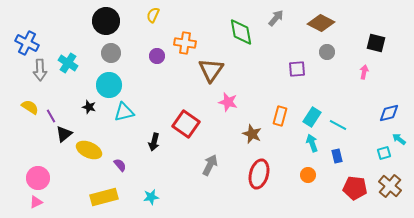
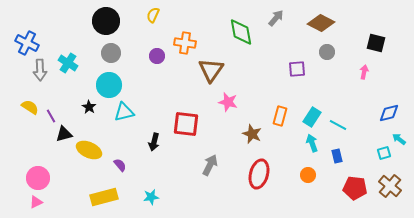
black star at (89, 107): rotated 16 degrees clockwise
red square at (186, 124): rotated 28 degrees counterclockwise
black triangle at (64, 134): rotated 24 degrees clockwise
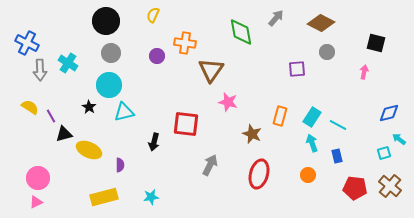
purple semicircle at (120, 165): rotated 40 degrees clockwise
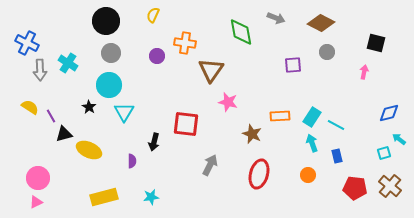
gray arrow at (276, 18): rotated 72 degrees clockwise
purple square at (297, 69): moved 4 px left, 4 px up
cyan triangle at (124, 112): rotated 45 degrees counterclockwise
orange rectangle at (280, 116): rotated 72 degrees clockwise
cyan line at (338, 125): moved 2 px left
purple semicircle at (120, 165): moved 12 px right, 4 px up
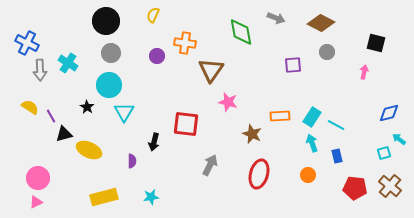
black star at (89, 107): moved 2 px left
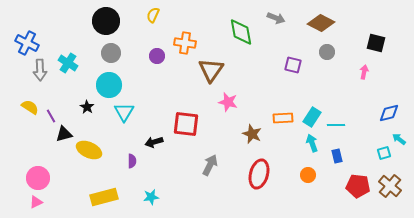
purple square at (293, 65): rotated 18 degrees clockwise
orange rectangle at (280, 116): moved 3 px right, 2 px down
cyan line at (336, 125): rotated 30 degrees counterclockwise
black arrow at (154, 142): rotated 60 degrees clockwise
red pentagon at (355, 188): moved 3 px right, 2 px up
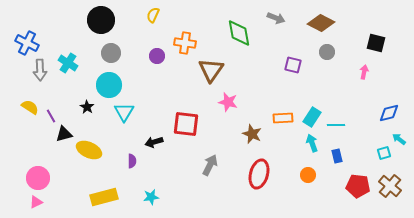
black circle at (106, 21): moved 5 px left, 1 px up
green diamond at (241, 32): moved 2 px left, 1 px down
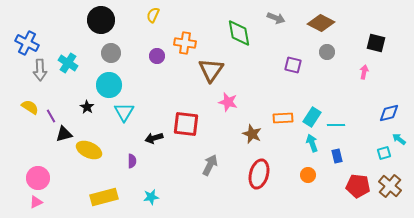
black arrow at (154, 142): moved 4 px up
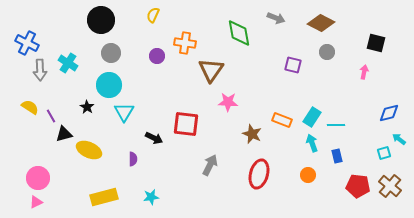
pink star at (228, 102): rotated 12 degrees counterclockwise
orange rectangle at (283, 118): moved 1 px left, 2 px down; rotated 24 degrees clockwise
black arrow at (154, 138): rotated 138 degrees counterclockwise
purple semicircle at (132, 161): moved 1 px right, 2 px up
